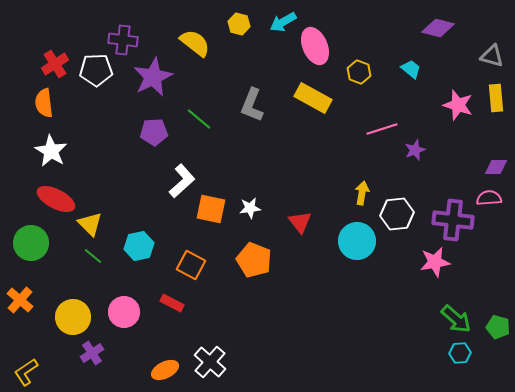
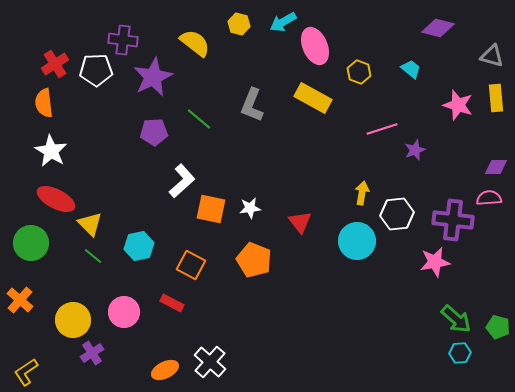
yellow circle at (73, 317): moved 3 px down
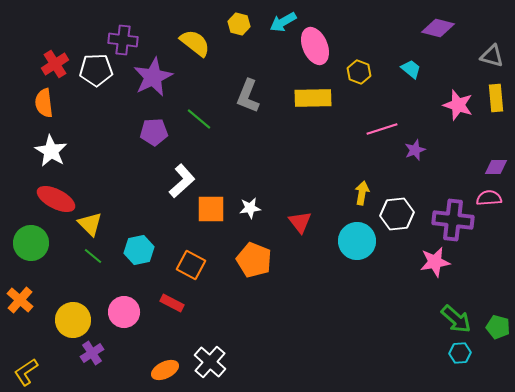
yellow rectangle at (313, 98): rotated 30 degrees counterclockwise
gray L-shape at (252, 105): moved 4 px left, 9 px up
orange square at (211, 209): rotated 12 degrees counterclockwise
cyan hexagon at (139, 246): moved 4 px down
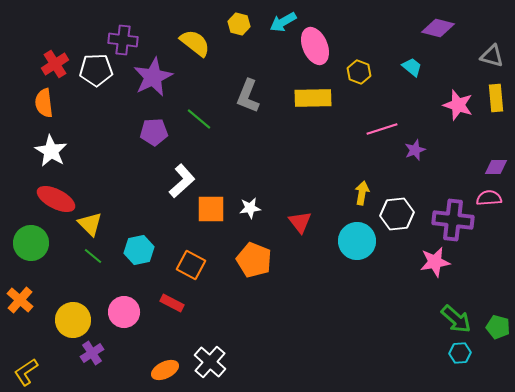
cyan trapezoid at (411, 69): moved 1 px right, 2 px up
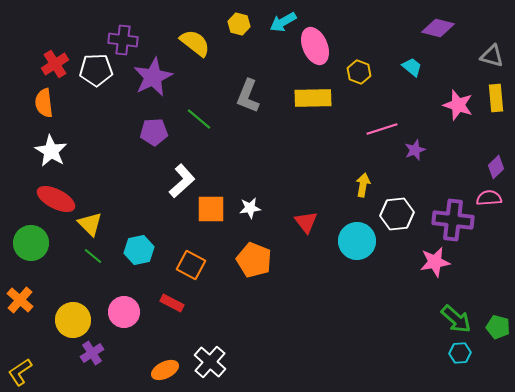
purple diamond at (496, 167): rotated 45 degrees counterclockwise
yellow arrow at (362, 193): moved 1 px right, 8 px up
red triangle at (300, 222): moved 6 px right
yellow L-shape at (26, 372): moved 6 px left
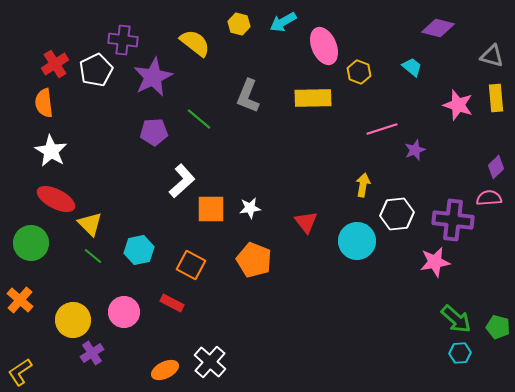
pink ellipse at (315, 46): moved 9 px right
white pentagon at (96, 70): rotated 24 degrees counterclockwise
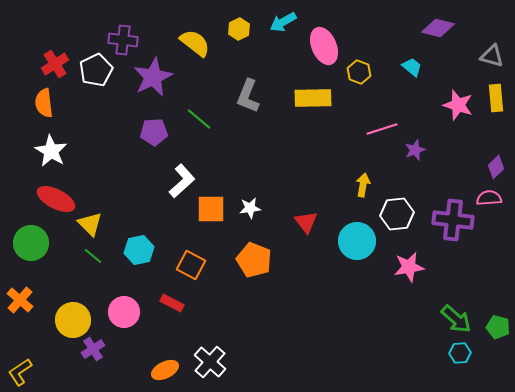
yellow hexagon at (239, 24): moved 5 px down; rotated 20 degrees clockwise
pink star at (435, 262): moved 26 px left, 5 px down
purple cross at (92, 353): moved 1 px right, 4 px up
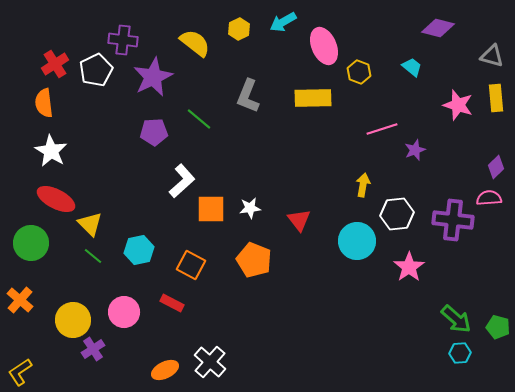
red triangle at (306, 222): moved 7 px left, 2 px up
pink star at (409, 267): rotated 24 degrees counterclockwise
